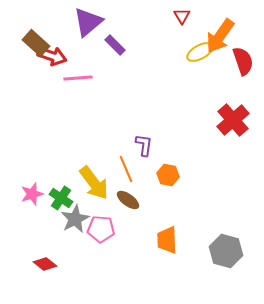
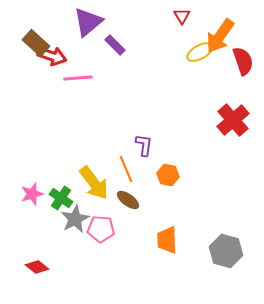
red diamond: moved 8 px left, 3 px down
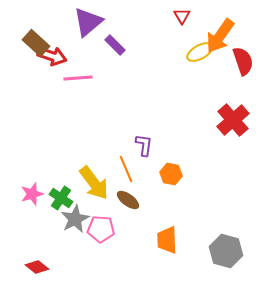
orange hexagon: moved 3 px right, 1 px up
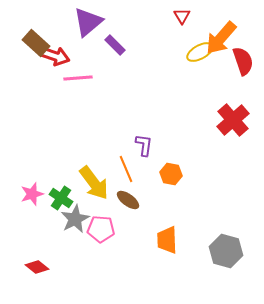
orange arrow: moved 1 px right, 2 px down; rotated 6 degrees clockwise
red arrow: moved 3 px right
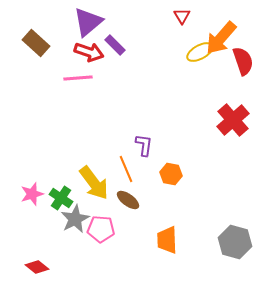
red arrow: moved 34 px right, 4 px up
gray hexagon: moved 9 px right, 9 px up
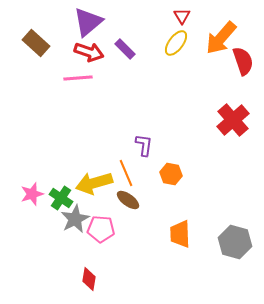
purple rectangle: moved 10 px right, 4 px down
yellow ellipse: moved 24 px left, 9 px up; rotated 24 degrees counterclockwise
orange line: moved 4 px down
yellow arrow: rotated 111 degrees clockwise
orange trapezoid: moved 13 px right, 6 px up
red diamond: moved 52 px right, 12 px down; rotated 60 degrees clockwise
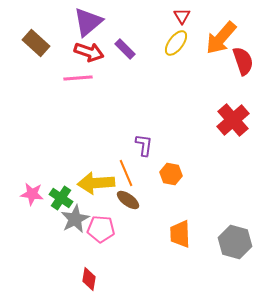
yellow arrow: moved 2 px right; rotated 12 degrees clockwise
pink star: rotated 25 degrees clockwise
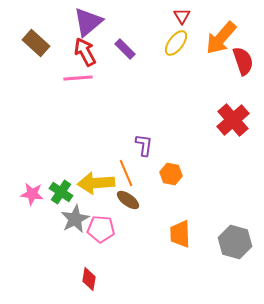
red arrow: moved 4 px left; rotated 136 degrees counterclockwise
green cross: moved 6 px up
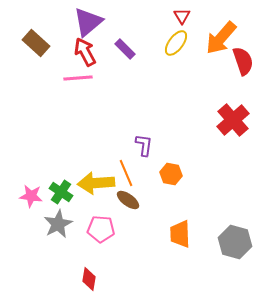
pink star: moved 1 px left, 2 px down
gray star: moved 17 px left, 5 px down
